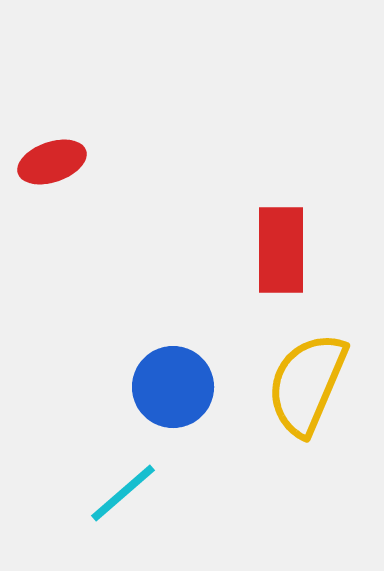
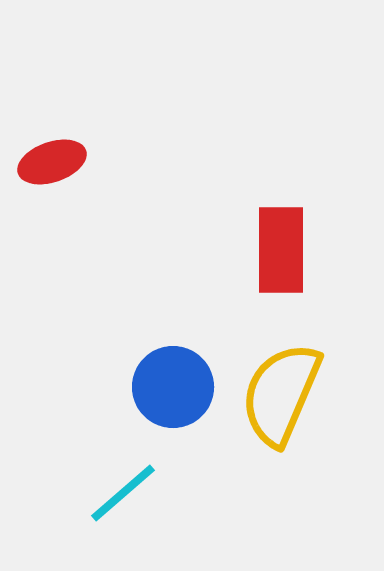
yellow semicircle: moved 26 px left, 10 px down
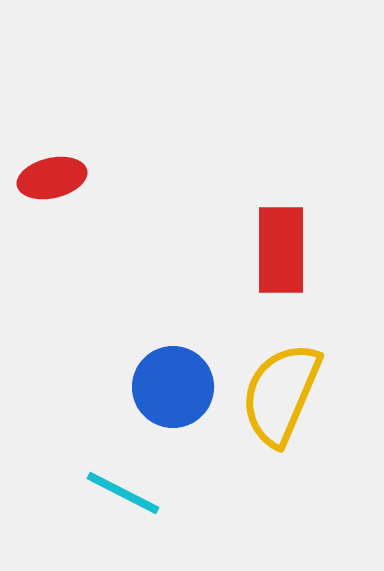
red ellipse: moved 16 px down; rotated 6 degrees clockwise
cyan line: rotated 68 degrees clockwise
